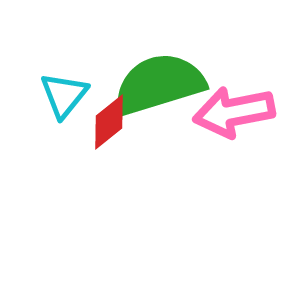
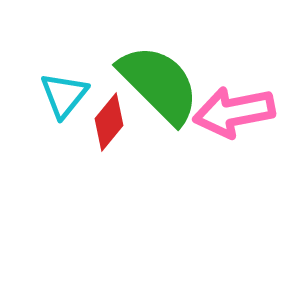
green semicircle: rotated 62 degrees clockwise
red diamond: rotated 12 degrees counterclockwise
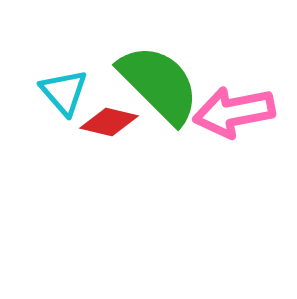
cyan triangle: moved 3 px up; rotated 20 degrees counterclockwise
red diamond: rotated 64 degrees clockwise
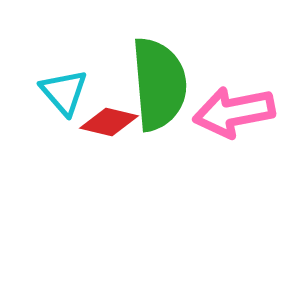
green semicircle: rotated 40 degrees clockwise
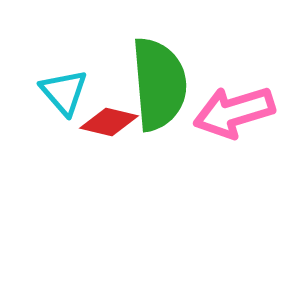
pink arrow: rotated 6 degrees counterclockwise
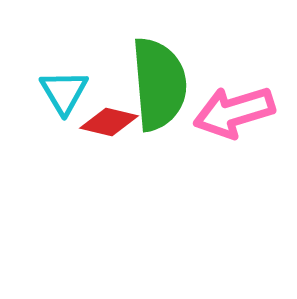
cyan triangle: rotated 10 degrees clockwise
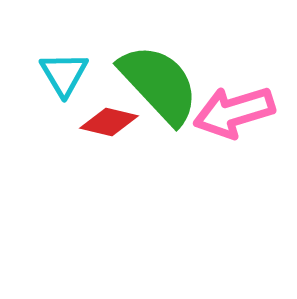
green semicircle: rotated 38 degrees counterclockwise
cyan triangle: moved 18 px up
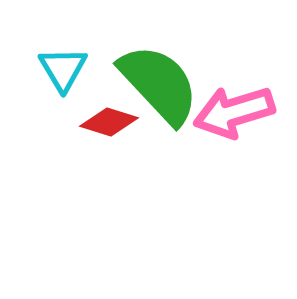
cyan triangle: moved 1 px left, 5 px up
red diamond: rotated 4 degrees clockwise
